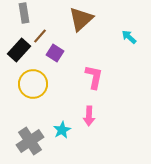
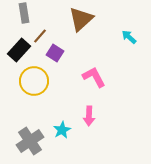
pink L-shape: rotated 40 degrees counterclockwise
yellow circle: moved 1 px right, 3 px up
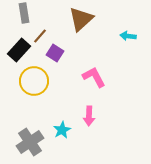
cyan arrow: moved 1 px left, 1 px up; rotated 35 degrees counterclockwise
gray cross: moved 1 px down
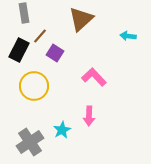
black rectangle: rotated 15 degrees counterclockwise
pink L-shape: rotated 15 degrees counterclockwise
yellow circle: moved 5 px down
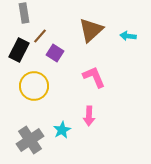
brown triangle: moved 10 px right, 11 px down
pink L-shape: rotated 20 degrees clockwise
gray cross: moved 2 px up
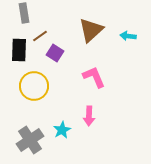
brown line: rotated 14 degrees clockwise
black rectangle: rotated 25 degrees counterclockwise
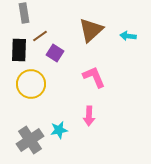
yellow circle: moved 3 px left, 2 px up
cyan star: moved 3 px left; rotated 18 degrees clockwise
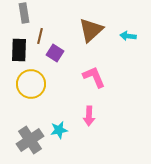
brown line: rotated 42 degrees counterclockwise
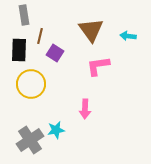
gray rectangle: moved 2 px down
brown triangle: rotated 24 degrees counterclockwise
pink L-shape: moved 4 px right, 11 px up; rotated 75 degrees counterclockwise
pink arrow: moved 4 px left, 7 px up
cyan star: moved 3 px left
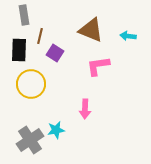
brown triangle: rotated 32 degrees counterclockwise
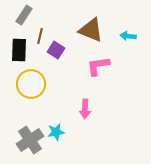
gray rectangle: rotated 42 degrees clockwise
purple square: moved 1 px right, 3 px up
cyan star: moved 2 px down
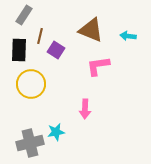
gray cross: moved 3 px down; rotated 20 degrees clockwise
